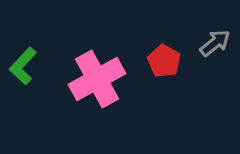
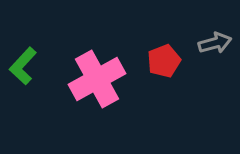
gray arrow: rotated 24 degrees clockwise
red pentagon: rotated 20 degrees clockwise
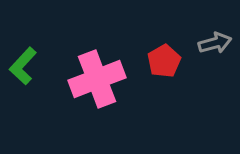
red pentagon: rotated 8 degrees counterclockwise
pink cross: rotated 8 degrees clockwise
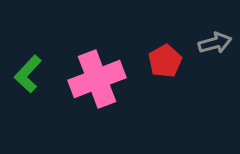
red pentagon: moved 1 px right
green L-shape: moved 5 px right, 8 px down
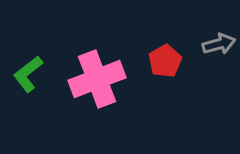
gray arrow: moved 4 px right, 1 px down
green L-shape: rotated 9 degrees clockwise
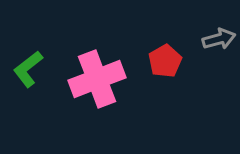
gray arrow: moved 5 px up
green L-shape: moved 5 px up
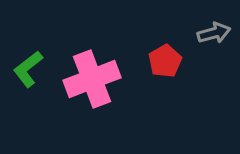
gray arrow: moved 5 px left, 6 px up
pink cross: moved 5 px left
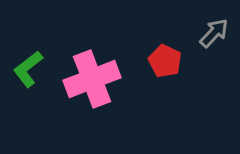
gray arrow: rotated 32 degrees counterclockwise
red pentagon: rotated 16 degrees counterclockwise
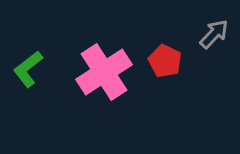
gray arrow: moved 1 px down
pink cross: moved 12 px right, 7 px up; rotated 12 degrees counterclockwise
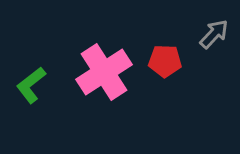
red pentagon: rotated 24 degrees counterclockwise
green L-shape: moved 3 px right, 16 px down
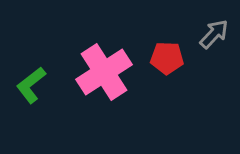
red pentagon: moved 2 px right, 3 px up
